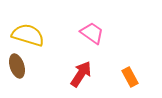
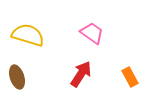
brown ellipse: moved 11 px down
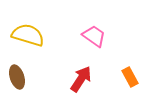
pink trapezoid: moved 2 px right, 3 px down
red arrow: moved 5 px down
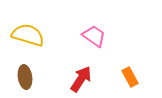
brown ellipse: moved 8 px right; rotated 10 degrees clockwise
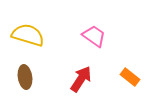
orange rectangle: rotated 24 degrees counterclockwise
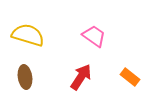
red arrow: moved 2 px up
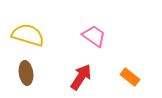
brown ellipse: moved 1 px right, 4 px up
